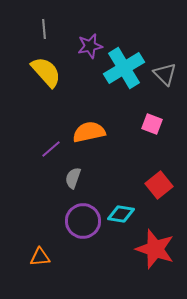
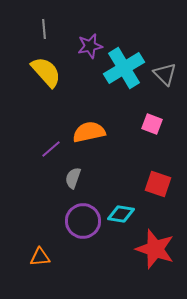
red square: moved 1 px left, 1 px up; rotated 32 degrees counterclockwise
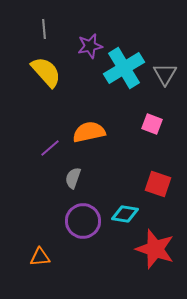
gray triangle: rotated 15 degrees clockwise
purple line: moved 1 px left, 1 px up
cyan diamond: moved 4 px right
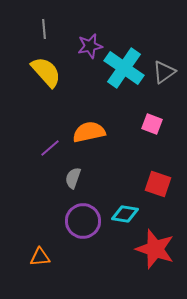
cyan cross: rotated 24 degrees counterclockwise
gray triangle: moved 1 px left, 2 px up; rotated 25 degrees clockwise
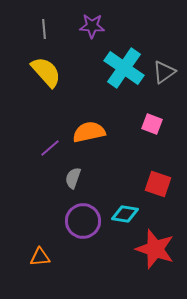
purple star: moved 2 px right, 20 px up; rotated 15 degrees clockwise
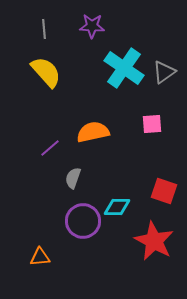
pink square: rotated 25 degrees counterclockwise
orange semicircle: moved 4 px right
red square: moved 6 px right, 7 px down
cyan diamond: moved 8 px left, 7 px up; rotated 8 degrees counterclockwise
red star: moved 1 px left, 8 px up; rotated 9 degrees clockwise
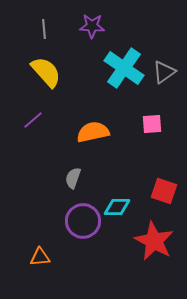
purple line: moved 17 px left, 28 px up
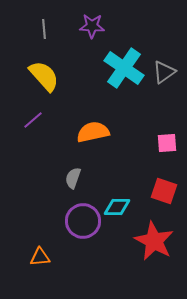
yellow semicircle: moved 2 px left, 4 px down
pink square: moved 15 px right, 19 px down
